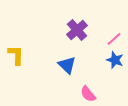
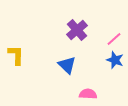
pink semicircle: rotated 132 degrees clockwise
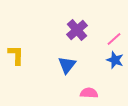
blue triangle: rotated 24 degrees clockwise
pink semicircle: moved 1 px right, 1 px up
